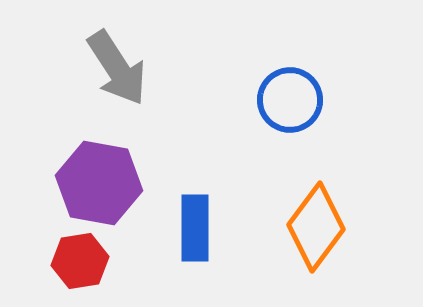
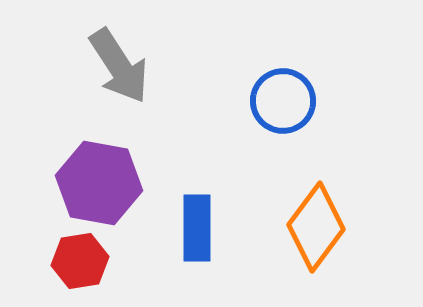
gray arrow: moved 2 px right, 2 px up
blue circle: moved 7 px left, 1 px down
blue rectangle: moved 2 px right
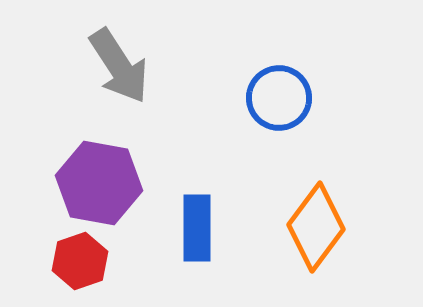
blue circle: moved 4 px left, 3 px up
red hexagon: rotated 10 degrees counterclockwise
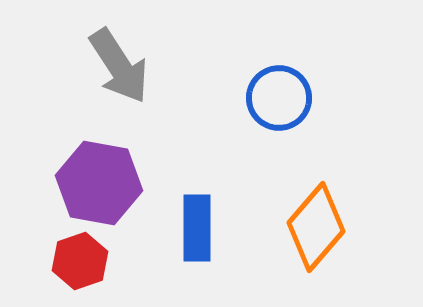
orange diamond: rotated 4 degrees clockwise
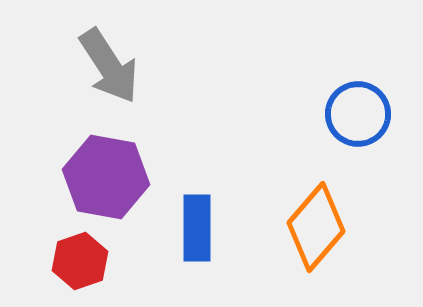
gray arrow: moved 10 px left
blue circle: moved 79 px right, 16 px down
purple hexagon: moved 7 px right, 6 px up
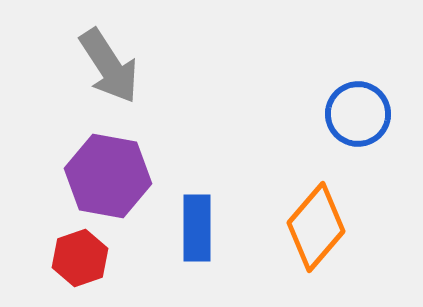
purple hexagon: moved 2 px right, 1 px up
red hexagon: moved 3 px up
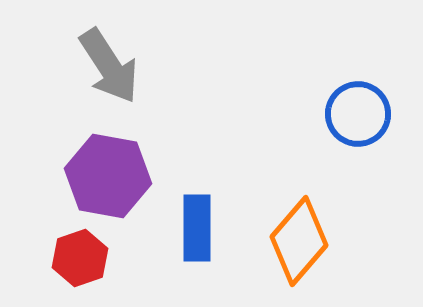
orange diamond: moved 17 px left, 14 px down
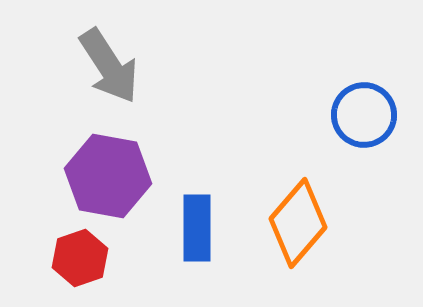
blue circle: moved 6 px right, 1 px down
orange diamond: moved 1 px left, 18 px up
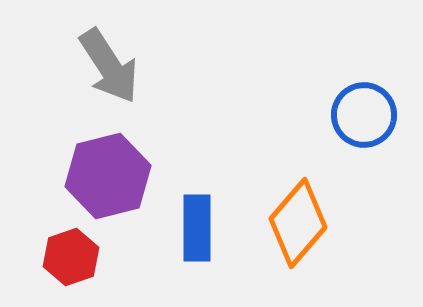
purple hexagon: rotated 24 degrees counterclockwise
red hexagon: moved 9 px left, 1 px up
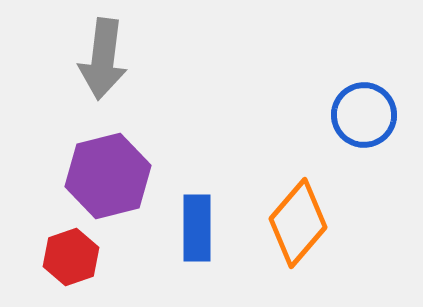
gray arrow: moved 6 px left, 7 px up; rotated 40 degrees clockwise
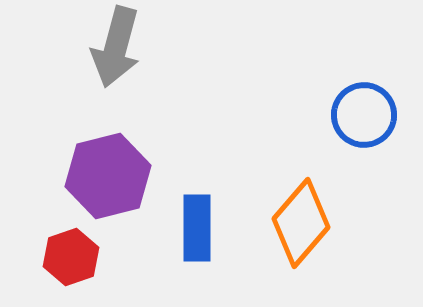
gray arrow: moved 13 px right, 12 px up; rotated 8 degrees clockwise
orange diamond: moved 3 px right
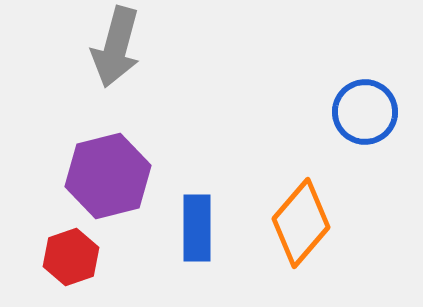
blue circle: moved 1 px right, 3 px up
